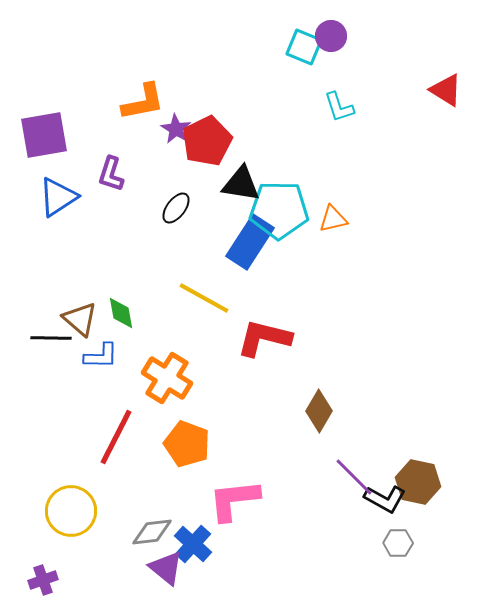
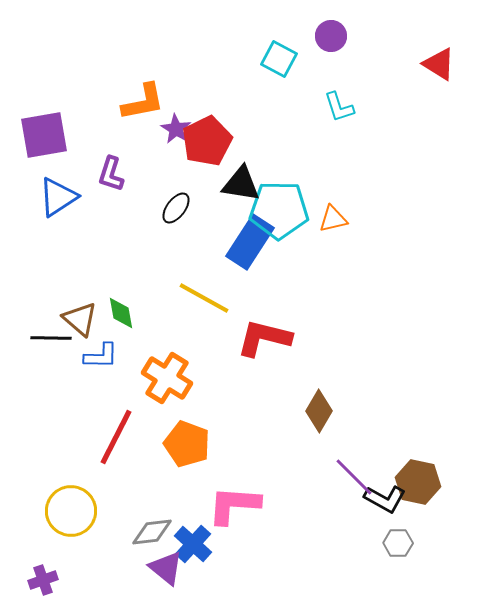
cyan square: moved 25 px left, 12 px down; rotated 6 degrees clockwise
red triangle: moved 7 px left, 26 px up
pink L-shape: moved 5 px down; rotated 10 degrees clockwise
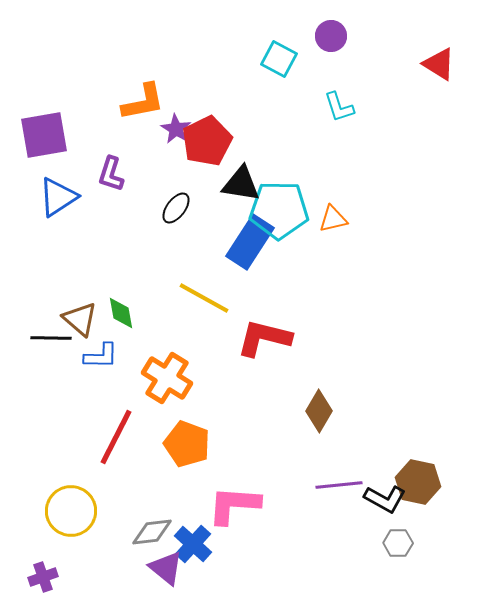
purple line: moved 15 px left, 8 px down; rotated 51 degrees counterclockwise
purple cross: moved 3 px up
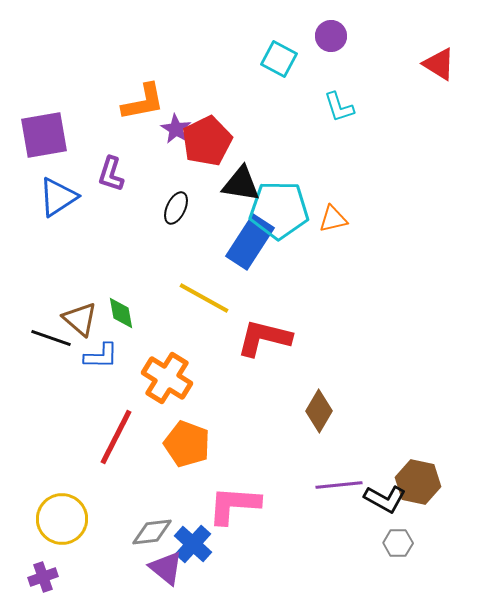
black ellipse: rotated 12 degrees counterclockwise
black line: rotated 18 degrees clockwise
yellow circle: moved 9 px left, 8 px down
